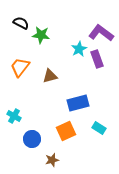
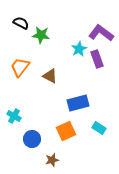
brown triangle: rotated 42 degrees clockwise
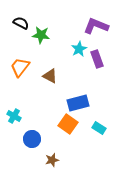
purple L-shape: moved 5 px left, 7 px up; rotated 15 degrees counterclockwise
orange square: moved 2 px right, 7 px up; rotated 30 degrees counterclockwise
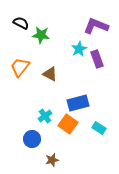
brown triangle: moved 2 px up
cyan cross: moved 31 px right; rotated 24 degrees clockwise
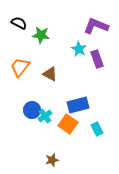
black semicircle: moved 2 px left
cyan star: rotated 14 degrees counterclockwise
blue rectangle: moved 2 px down
cyan rectangle: moved 2 px left, 1 px down; rotated 32 degrees clockwise
blue circle: moved 29 px up
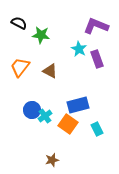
brown triangle: moved 3 px up
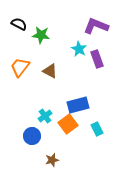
black semicircle: moved 1 px down
blue circle: moved 26 px down
orange square: rotated 18 degrees clockwise
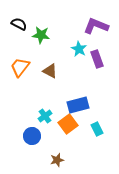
brown star: moved 5 px right
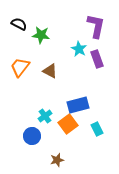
purple L-shape: rotated 80 degrees clockwise
